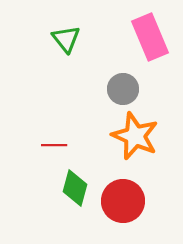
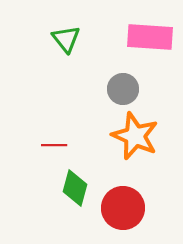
pink rectangle: rotated 63 degrees counterclockwise
red circle: moved 7 px down
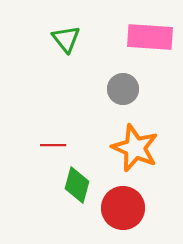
orange star: moved 12 px down
red line: moved 1 px left
green diamond: moved 2 px right, 3 px up
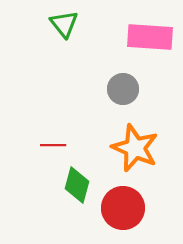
green triangle: moved 2 px left, 15 px up
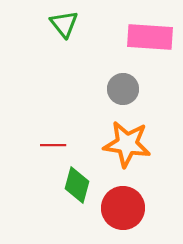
orange star: moved 8 px left, 4 px up; rotated 15 degrees counterclockwise
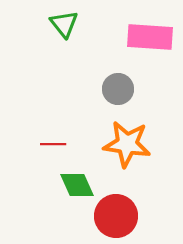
gray circle: moved 5 px left
red line: moved 1 px up
green diamond: rotated 39 degrees counterclockwise
red circle: moved 7 px left, 8 px down
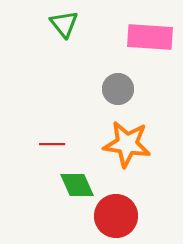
red line: moved 1 px left
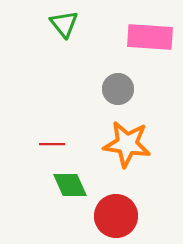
green diamond: moved 7 px left
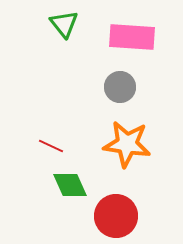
pink rectangle: moved 18 px left
gray circle: moved 2 px right, 2 px up
red line: moved 1 px left, 2 px down; rotated 25 degrees clockwise
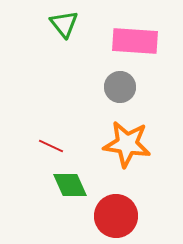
pink rectangle: moved 3 px right, 4 px down
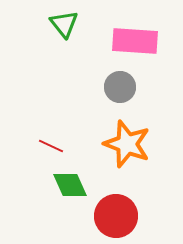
orange star: rotated 12 degrees clockwise
